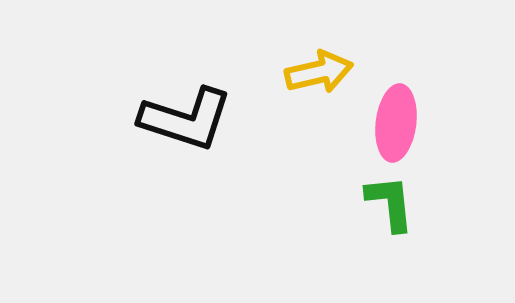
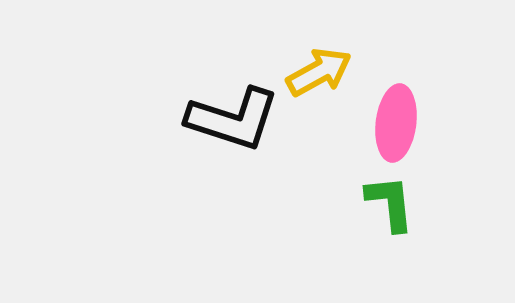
yellow arrow: rotated 16 degrees counterclockwise
black L-shape: moved 47 px right
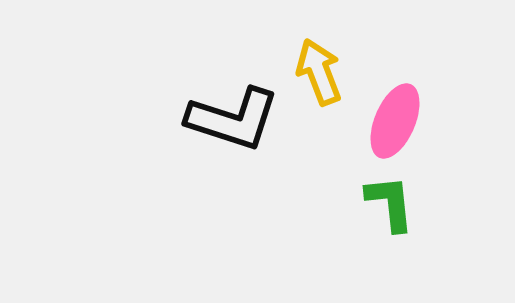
yellow arrow: rotated 82 degrees counterclockwise
pink ellipse: moved 1 px left, 2 px up; rotated 16 degrees clockwise
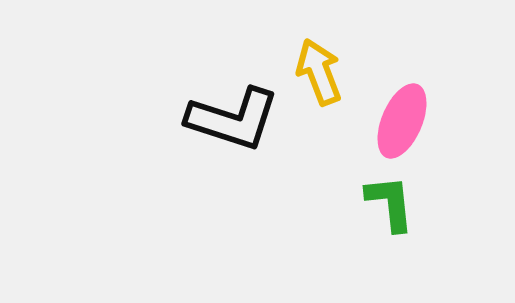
pink ellipse: moved 7 px right
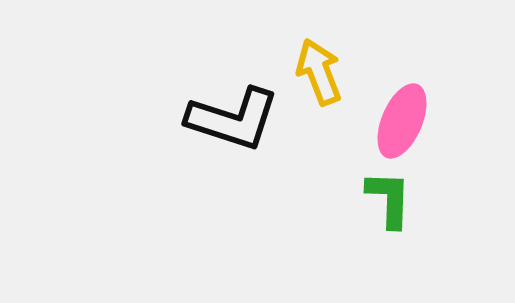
green L-shape: moved 1 px left, 4 px up; rotated 8 degrees clockwise
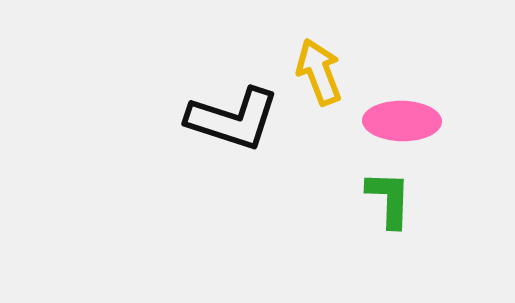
pink ellipse: rotated 68 degrees clockwise
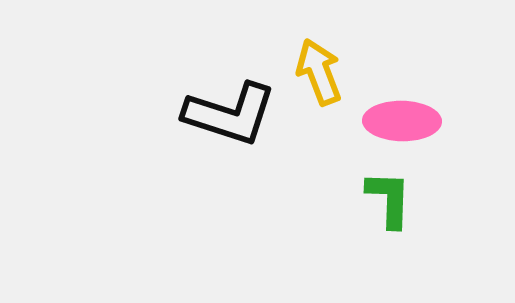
black L-shape: moved 3 px left, 5 px up
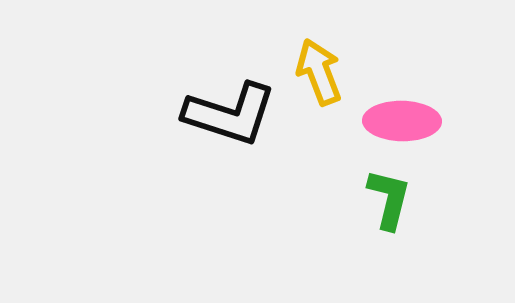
green L-shape: rotated 12 degrees clockwise
